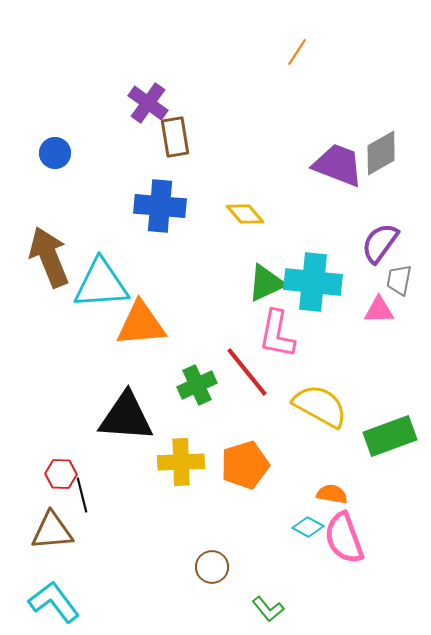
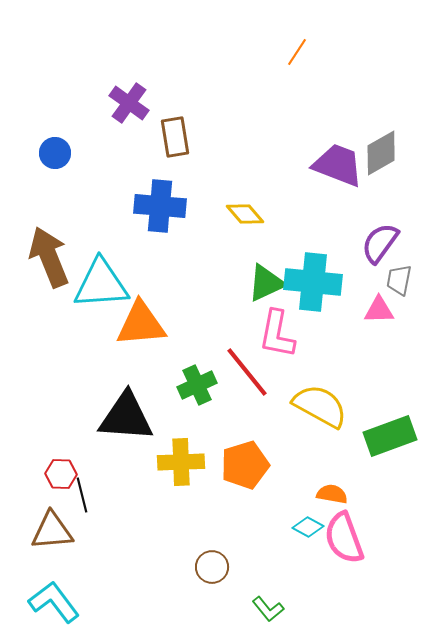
purple cross: moved 19 px left
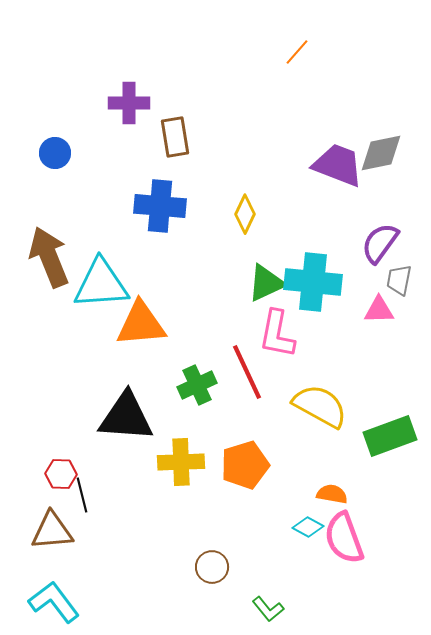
orange line: rotated 8 degrees clockwise
purple cross: rotated 36 degrees counterclockwise
gray diamond: rotated 18 degrees clockwise
yellow diamond: rotated 66 degrees clockwise
red line: rotated 14 degrees clockwise
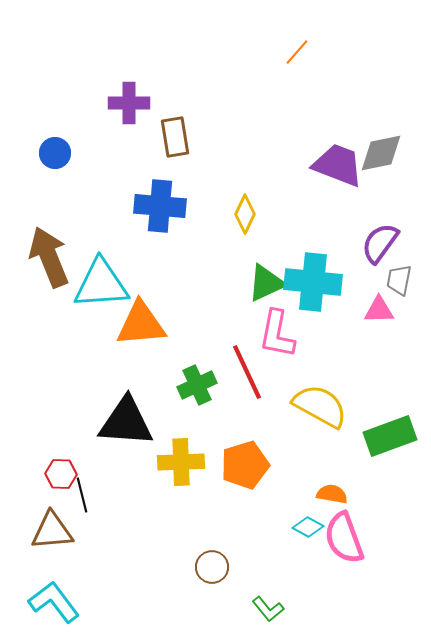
black triangle: moved 5 px down
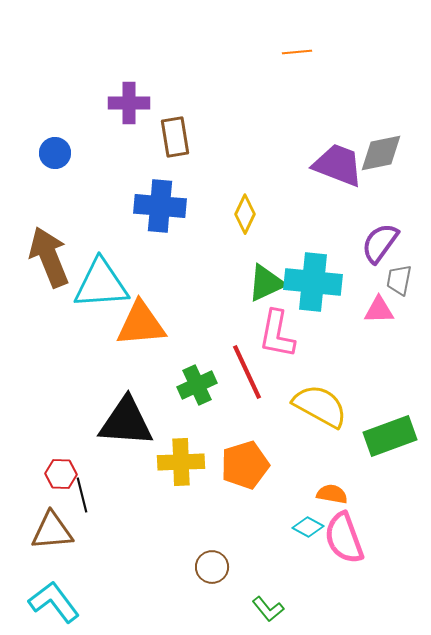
orange line: rotated 44 degrees clockwise
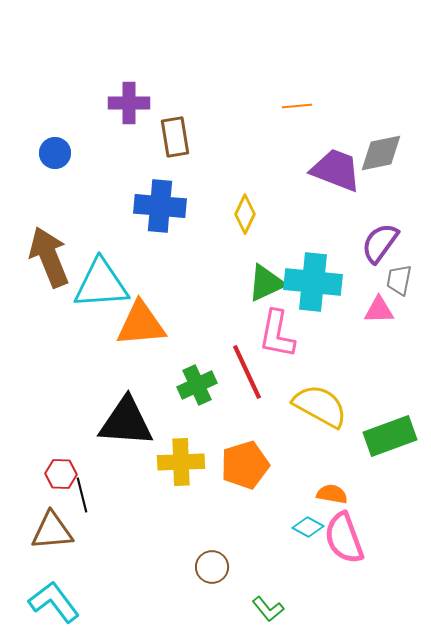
orange line: moved 54 px down
purple trapezoid: moved 2 px left, 5 px down
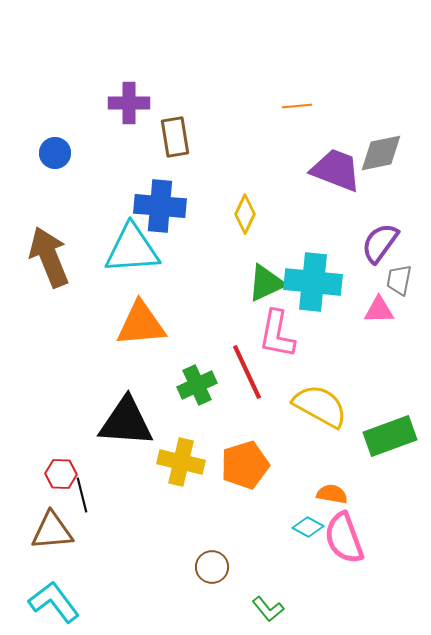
cyan triangle: moved 31 px right, 35 px up
yellow cross: rotated 15 degrees clockwise
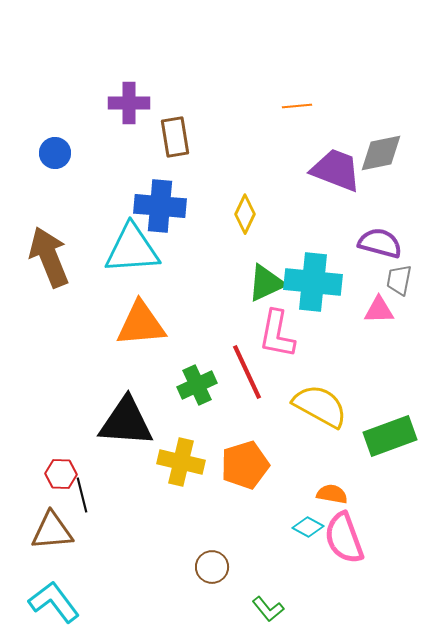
purple semicircle: rotated 69 degrees clockwise
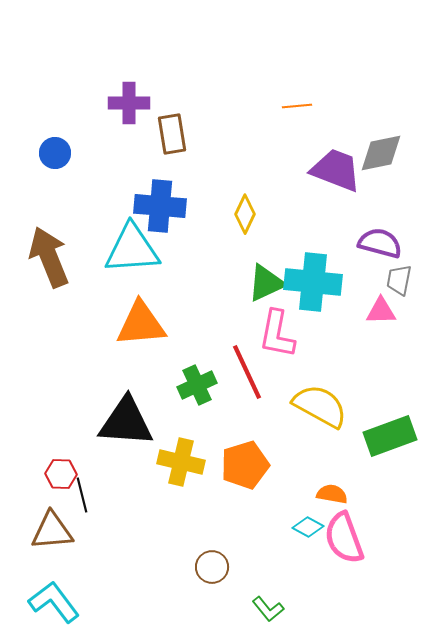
brown rectangle: moved 3 px left, 3 px up
pink triangle: moved 2 px right, 1 px down
